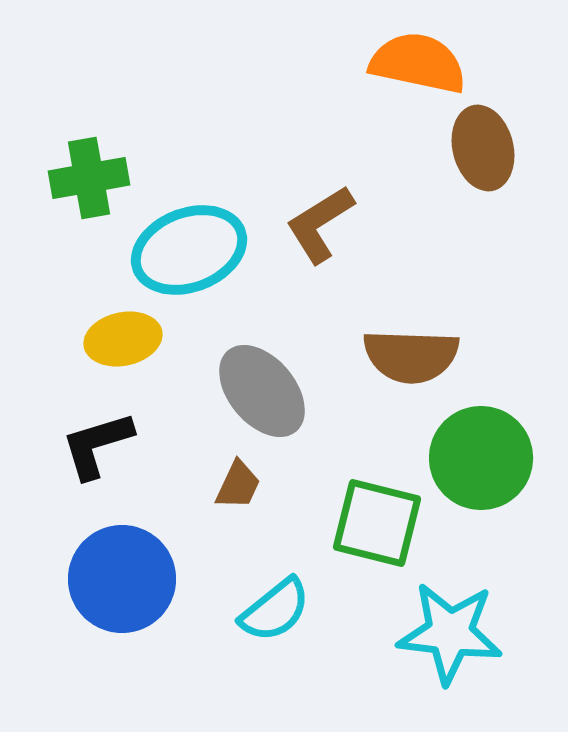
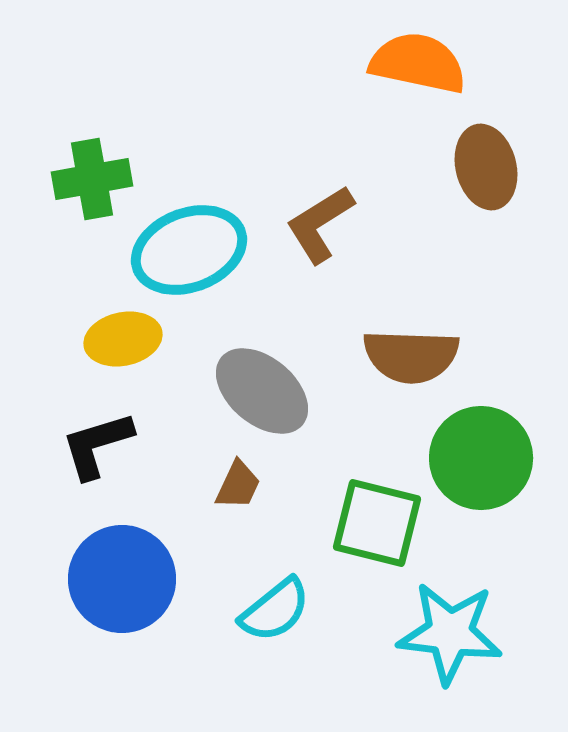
brown ellipse: moved 3 px right, 19 px down
green cross: moved 3 px right, 1 px down
gray ellipse: rotated 10 degrees counterclockwise
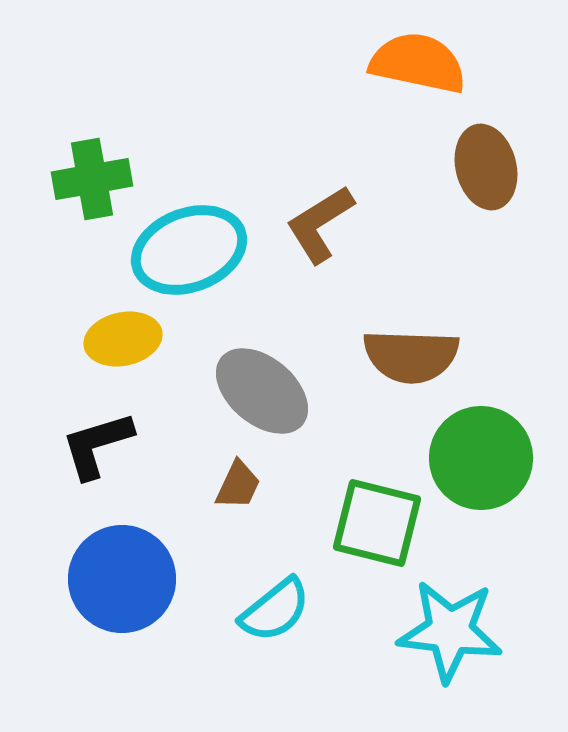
cyan star: moved 2 px up
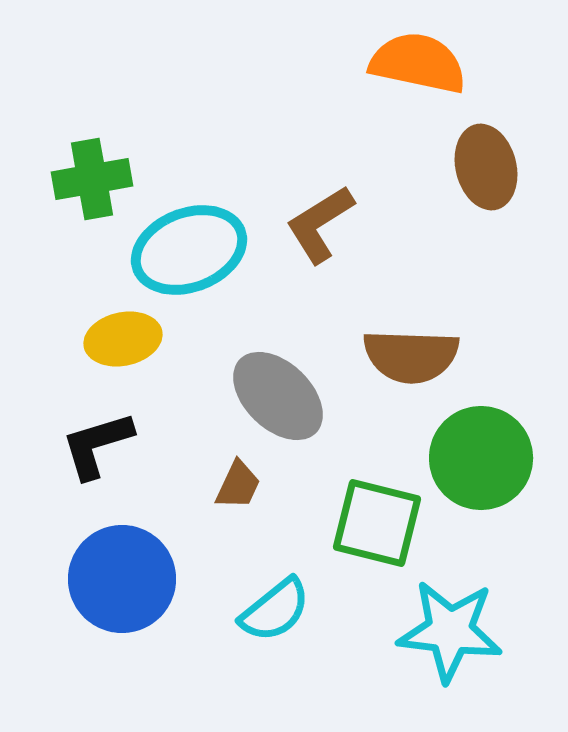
gray ellipse: moved 16 px right, 5 px down; rotated 4 degrees clockwise
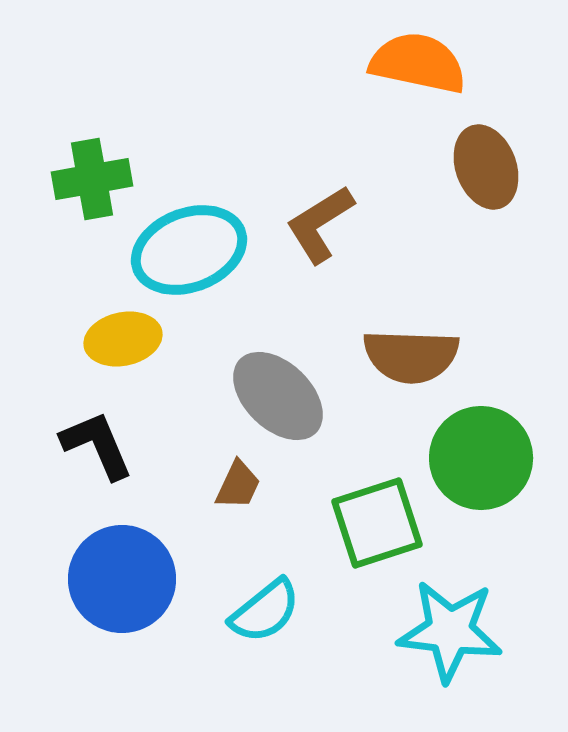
brown ellipse: rotated 6 degrees counterclockwise
black L-shape: rotated 84 degrees clockwise
green square: rotated 32 degrees counterclockwise
cyan semicircle: moved 10 px left, 1 px down
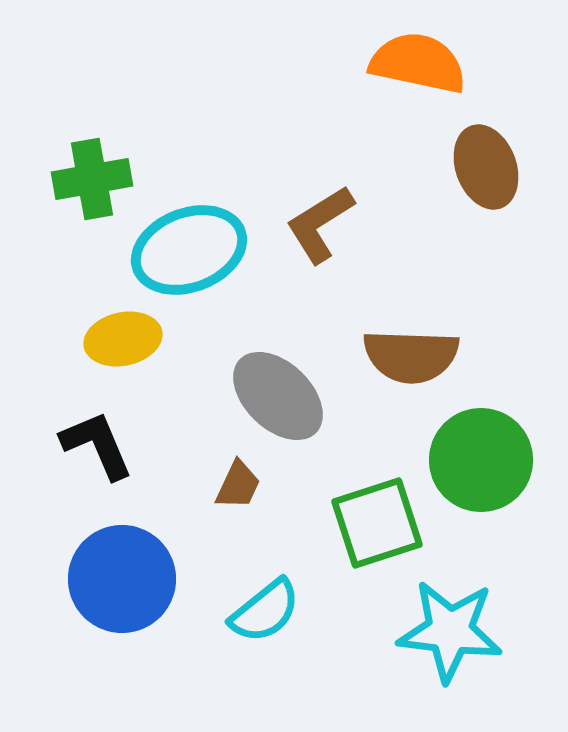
green circle: moved 2 px down
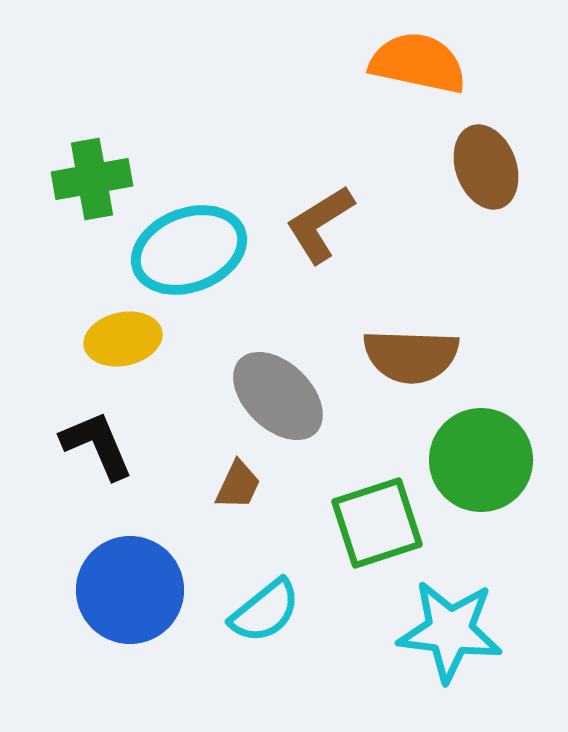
blue circle: moved 8 px right, 11 px down
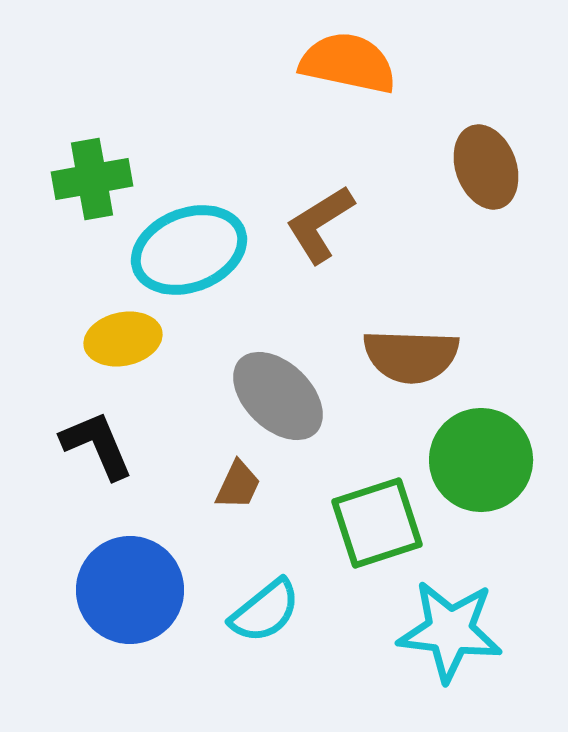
orange semicircle: moved 70 px left
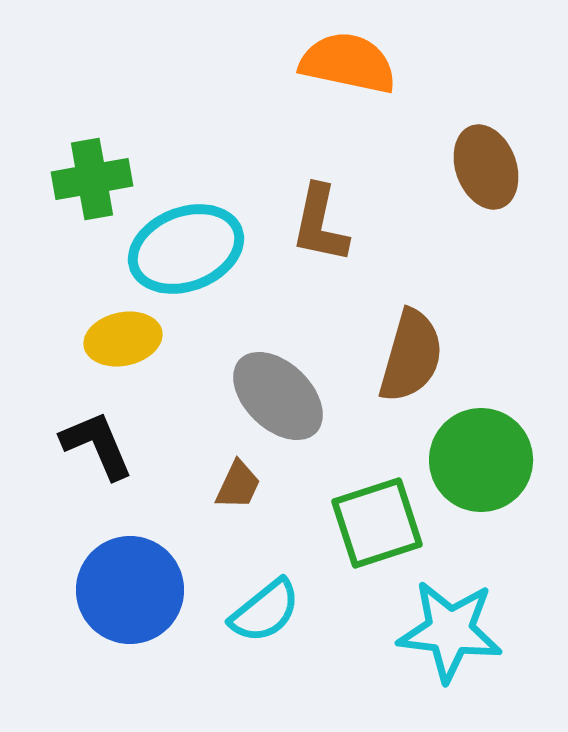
brown L-shape: rotated 46 degrees counterclockwise
cyan ellipse: moved 3 px left, 1 px up
brown semicircle: rotated 76 degrees counterclockwise
